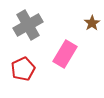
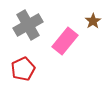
brown star: moved 1 px right, 2 px up
pink rectangle: moved 13 px up; rotated 8 degrees clockwise
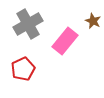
brown star: rotated 14 degrees counterclockwise
gray cross: moved 1 px up
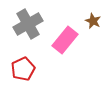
pink rectangle: moved 1 px up
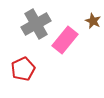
gray cross: moved 8 px right
